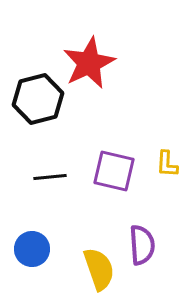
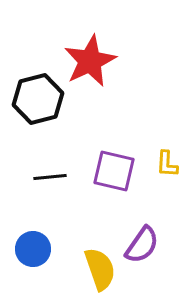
red star: moved 1 px right, 2 px up
purple semicircle: rotated 39 degrees clockwise
blue circle: moved 1 px right
yellow semicircle: moved 1 px right
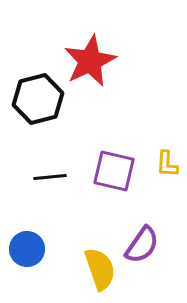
blue circle: moved 6 px left
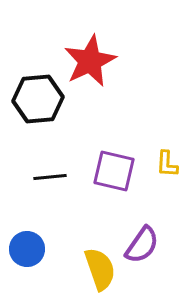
black hexagon: rotated 9 degrees clockwise
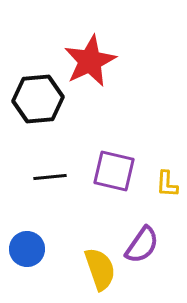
yellow L-shape: moved 20 px down
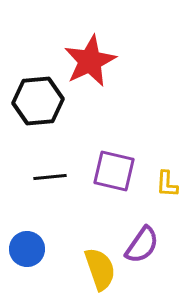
black hexagon: moved 2 px down
